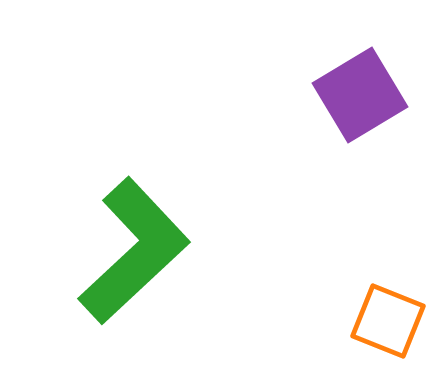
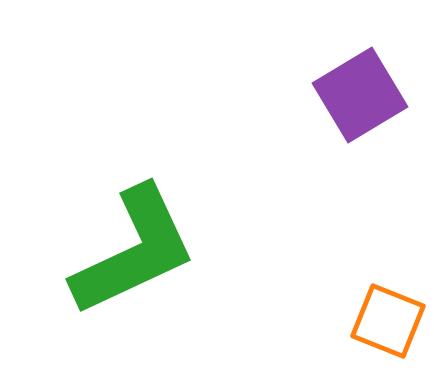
green L-shape: rotated 18 degrees clockwise
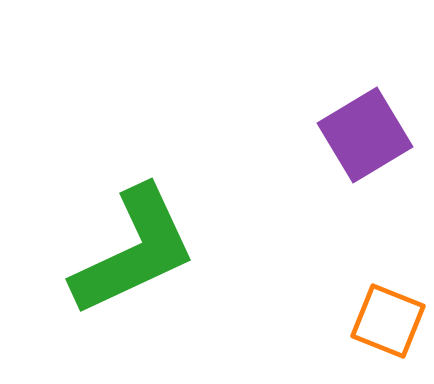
purple square: moved 5 px right, 40 px down
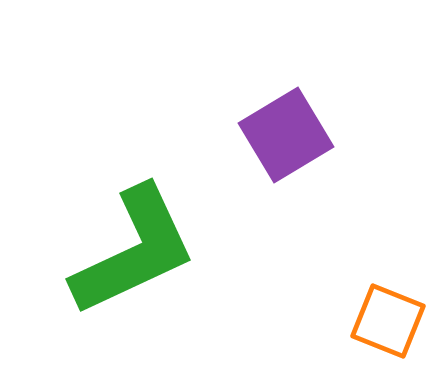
purple square: moved 79 px left
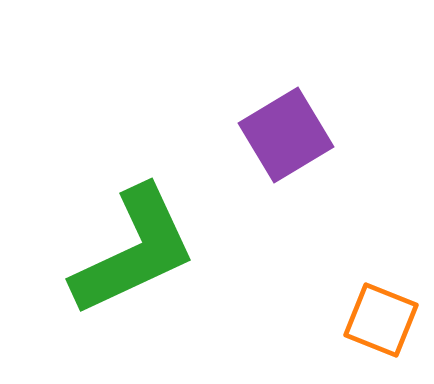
orange square: moved 7 px left, 1 px up
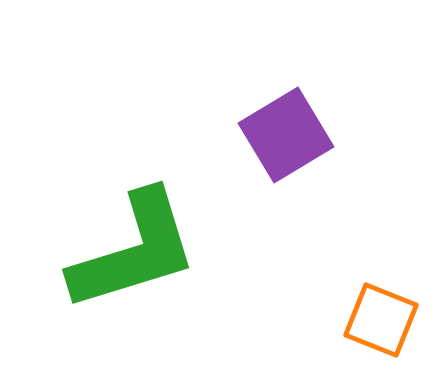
green L-shape: rotated 8 degrees clockwise
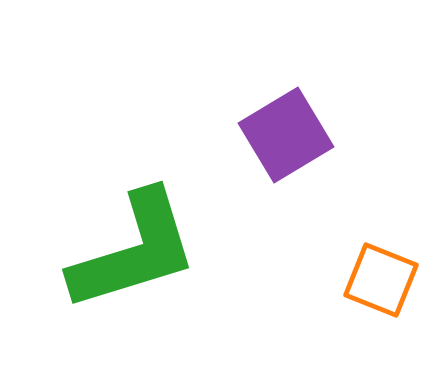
orange square: moved 40 px up
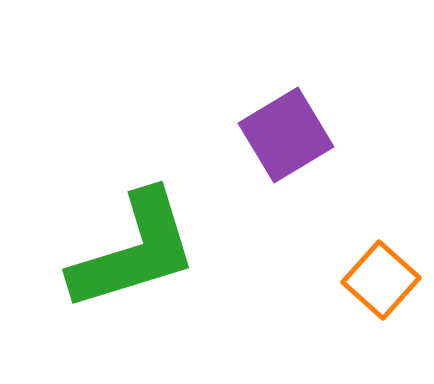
orange square: rotated 20 degrees clockwise
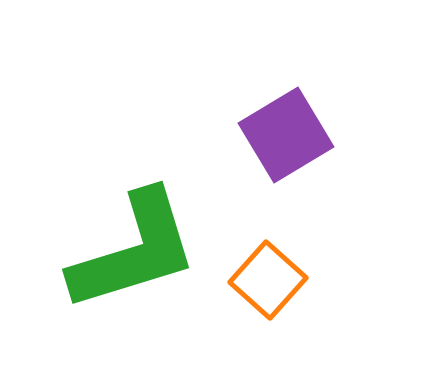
orange square: moved 113 px left
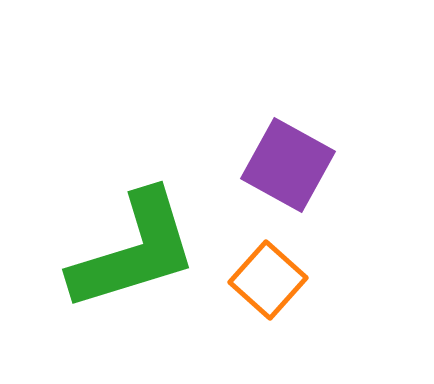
purple square: moved 2 px right, 30 px down; rotated 30 degrees counterclockwise
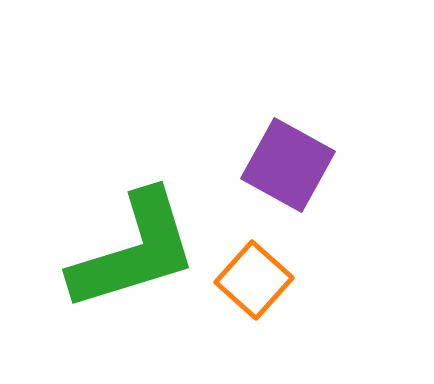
orange square: moved 14 px left
